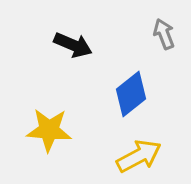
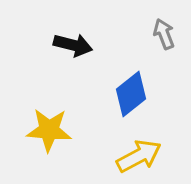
black arrow: rotated 9 degrees counterclockwise
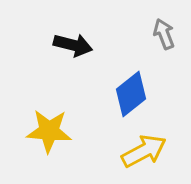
yellow star: moved 1 px down
yellow arrow: moved 5 px right, 5 px up
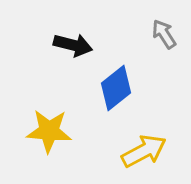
gray arrow: rotated 12 degrees counterclockwise
blue diamond: moved 15 px left, 6 px up
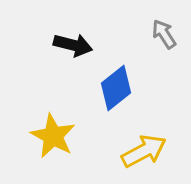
yellow star: moved 4 px right, 5 px down; rotated 24 degrees clockwise
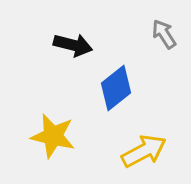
yellow star: rotated 15 degrees counterclockwise
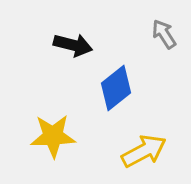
yellow star: rotated 15 degrees counterclockwise
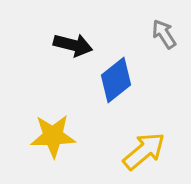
blue diamond: moved 8 px up
yellow arrow: rotated 12 degrees counterclockwise
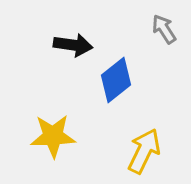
gray arrow: moved 5 px up
black arrow: rotated 6 degrees counterclockwise
yellow arrow: rotated 24 degrees counterclockwise
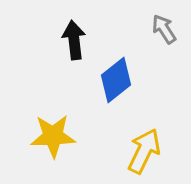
black arrow: moved 1 px right, 5 px up; rotated 105 degrees counterclockwise
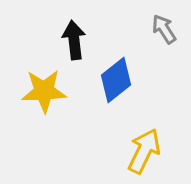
yellow star: moved 9 px left, 45 px up
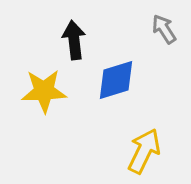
blue diamond: rotated 21 degrees clockwise
